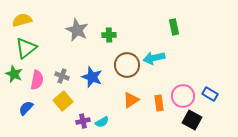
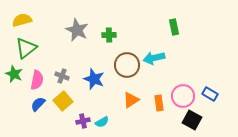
blue star: moved 2 px right, 2 px down
blue semicircle: moved 12 px right, 4 px up
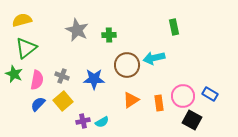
blue star: rotated 20 degrees counterclockwise
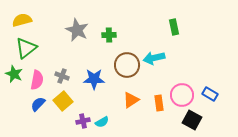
pink circle: moved 1 px left, 1 px up
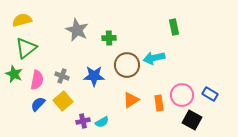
green cross: moved 3 px down
blue star: moved 3 px up
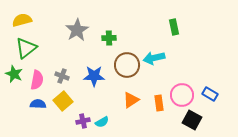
gray star: rotated 15 degrees clockwise
blue semicircle: rotated 49 degrees clockwise
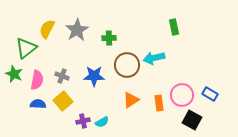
yellow semicircle: moved 25 px right, 9 px down; rotated 48 degrees counterclockwise
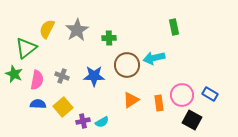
yellow square: moved 6 px down
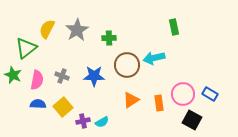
green star: moved 1 px left, 1 px down
pink circle: moved 1 px right, 1 px up
